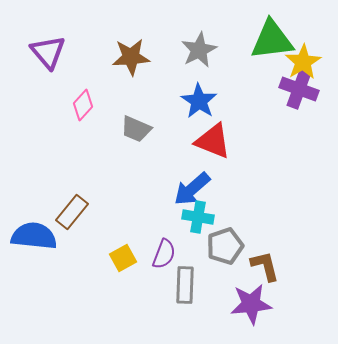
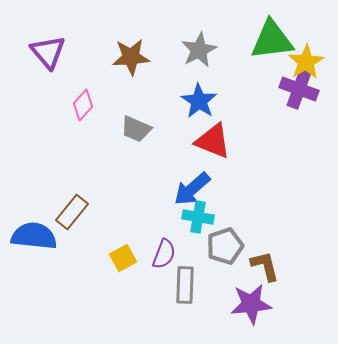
yellow star: moved 3 px right
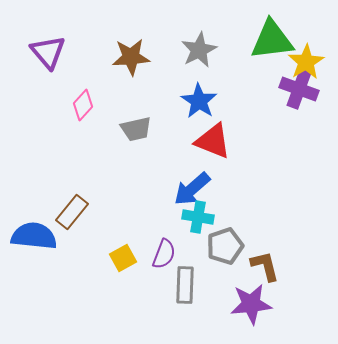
gray trapezoid: rotated 36 degrees counterclockwise
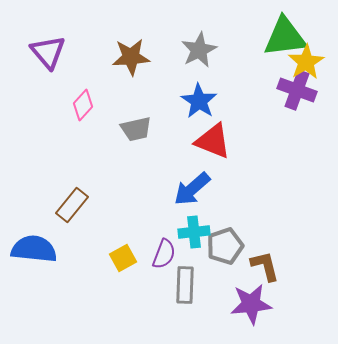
green triangle: moved 13 px right, 3 px up
purple cross: moved 2 px left, 1 px down
brown rectangle: moved 7 px up
cyan cross: moved 4 px left, 15 px down; rotated 16 degrees counterclockwise
blue semicircle: moved 13 px down
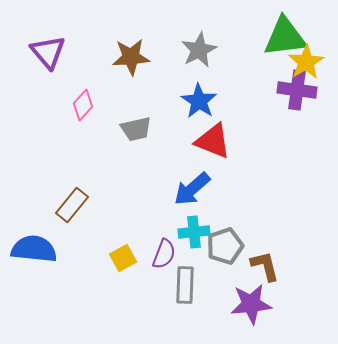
purple cross: rotated 12 degrees counterclockwise
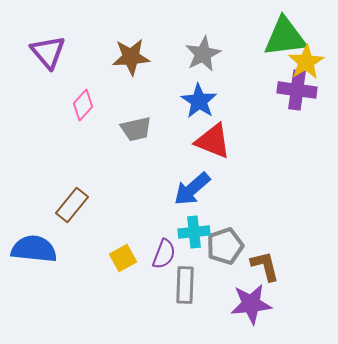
gray star: moved 4 px right, 4 px down
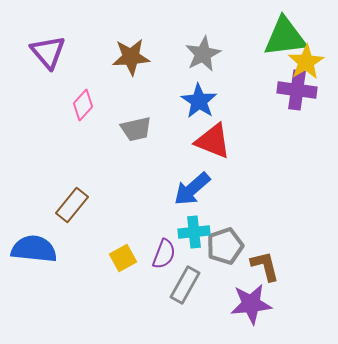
gray rectangle: rotated 27 degrees clockwise
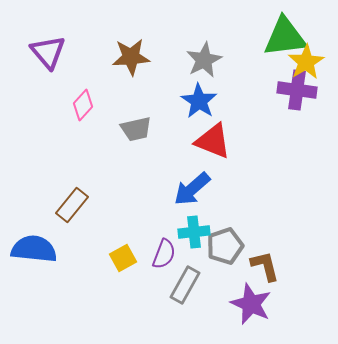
gray star: moved 1 px right, 6 px down
purple star: rotated 30 degrees clockwise
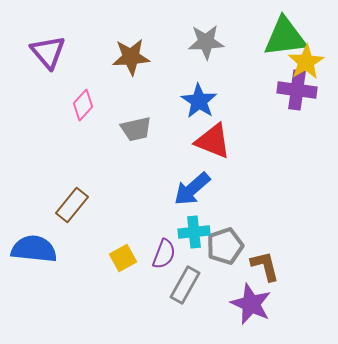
gray star: moved 2 px right, 18 px up; rotated 24 degrees clockwise
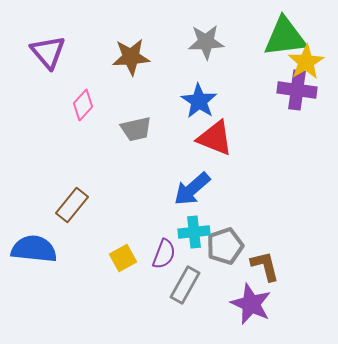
red triangle: moved 2 px right, 3 px up
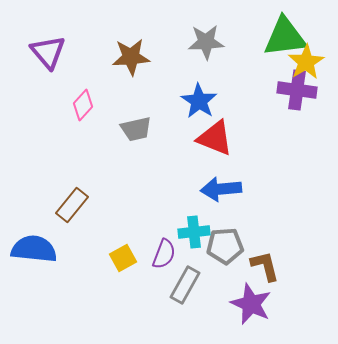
blue arrow: moved 29 px right; rotated 36 degrees clockwise
gray pentagon: rotated 15 degrees clockwise
